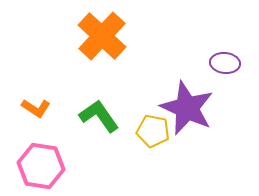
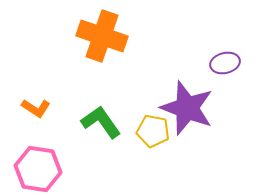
orange cross: rotated 24 degrees counterclockwise
purple ellipse: rotated 20 degrees counterclockwise
purple star: rotated 4 degrees counterclockwise
green L-shape: moved 2 px right, 6 px down
pink hexagon: moved 3 px left, 3 px down
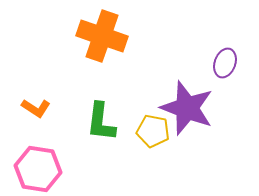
purple ellipse: rotated 56 degrees counterclockwise
green L-shape: rotated 138 degrees counterclockwise
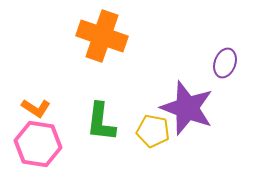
pink hexagon: moved 25 px up
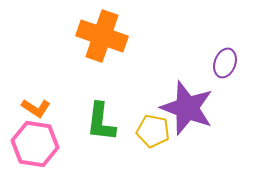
pink hexagon: moved 3 px left
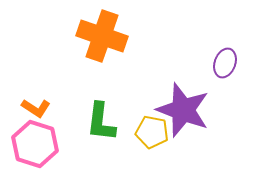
purple star: moved 4 px left, 2 px down
yellow pentagon: moved 1 px left, 1 px down
pink hexagon: rotated 9 degrees clockwise
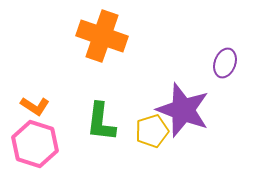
orange L-shape: moved 1 px left, 2 px up
yellow pentagon: moved 1 px up; rotated 28 degrees counterclockwise
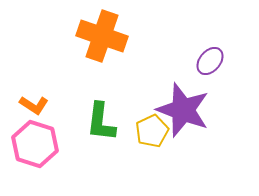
purple ellipse: moved 15 px left, 2 px up; rotated 20 degrees clockwise
orange L-shape: moved 1 px left, 1 px up
yellow pentagon: rotated 8 degrees counterclockwise
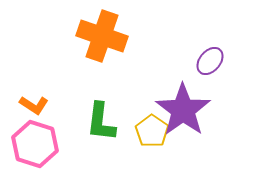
purple star: rotated 16 degrees clockwise
yellow pentagon: rotated 12 degrees counterclockwise
